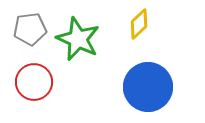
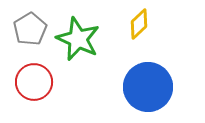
gray pentagon: rotated 24 degrees counterclockwise
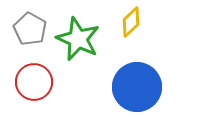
yellow diamond: moved 8 px left, 2 px up
gray pentagon: rotated 12 degrees counterclockwise
blue circle: moved 11 px left
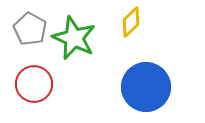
green star: moved 4 px left, 1 px up
red circle: moved 2 px down
blue circle: moved 9 px right
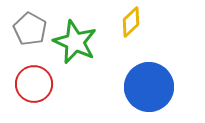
green star: moved 1 px right, 4 px down
blue circle: moved 3 px right
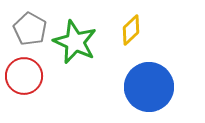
yellow diamond: moved 8 px down
red circle: moved 10 px left, 8 px up
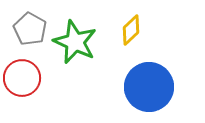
red circle: moved 2 px left, 2 px down
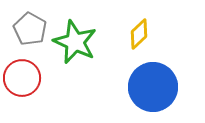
yellow diamond: moved 8 px right, 4 px down
blue circle: moved 4 px right
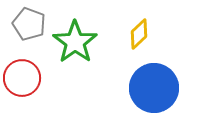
gray pentagon: moved 1 px left, 5 px up; rotated 8 degrees counterclockwise
green star: rotated 12 degrees clockwise
blue circle: moved 1 px right, 1 px down
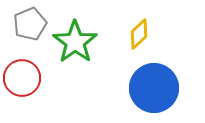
gray pentagon: moved 1 px right; rotated 28 degrees clockwise
